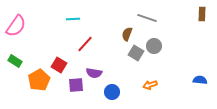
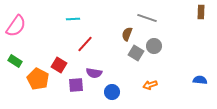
brown rectangle: moved 1 px left, 2 px up
orange pentagon: moved 1 px left, 1 px up; rotated 15 degrees counterclockwise
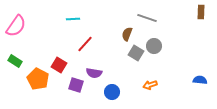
purple square: rotated 21 degrees clockwise
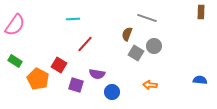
pink semicircle: moved 1 px left, 1 px up
purple semicircle: moved 3 px right, 1 px down
orange arrow: rotated 24 degrees clockwise
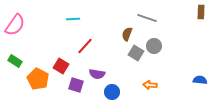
red line: moved 2 px down
red square: moved 2 px right, 1 px down
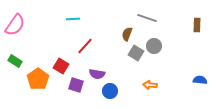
brown rectangle: moved 4 px left, 13 px down
orange pentagon: rotated 10 degrees clockwise
blue circle: moved 2 px left, 1 px up
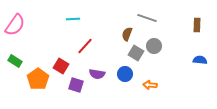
blue semicircle: moved 20 px up
blue circle: moved 15 px right, 17 px up
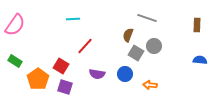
brown semicircle: moved 1 px right, 1 px down
purple square: moved 11 px left, 2 px down
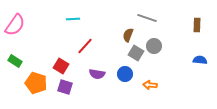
orange pentagon: moved 2 px left, 4 px down; rotated 20 degrees counterclockwise
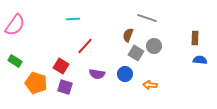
brown rectangle: moved 2 px left, 13 px down
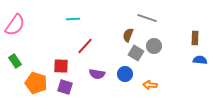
green rectangle: rotated 24 degrees clockwise
red square: rotated 28 degrees counterclockwise
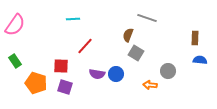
gray circle: moved 14 px right, 25 px down
blue circle: moved 9 px left
